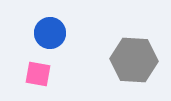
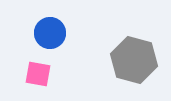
gray hexagon: rotated 12 degrees clockwise
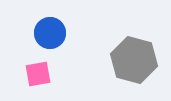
pink square: rotated 20 degrees counterclockwise
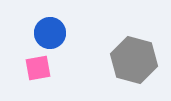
pink square: moved 6 px up
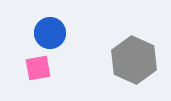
gray hexagon: rotated 9 degrees clockwise
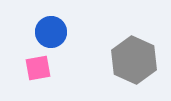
blue circle: moved 1 px right, 1 px up
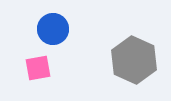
blue circle: moved 2 px right, 3 px up
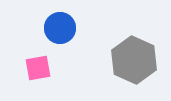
blue circle: moved 7 px right, 1 px up
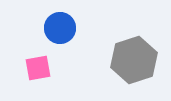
gray hexagon: rotated 18 degrees clockwise
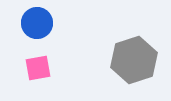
blue circle: moved 23 px left, 5 px up
